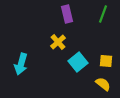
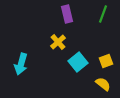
yellow square: rotated 24 degrees counterclockwise
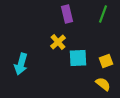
cyan square: moved 4 px up; rotated 36 degrees clockwise
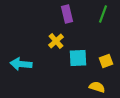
yellow cross: moved 2 px left, 1 px up
cyan arrow: rotated 80 degrees clockwise
yellow semicircle: moved 6 px left, 3 px down; rotated 21 degrees counterclockwise
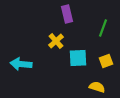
green line: moved 14 px down
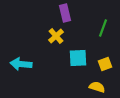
purple rectangle: moved 2 px left, 1 px up
yellow cross: moved 5 px up
yellow square: moved 1 px left, 3 px down
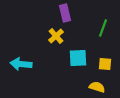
yellow square: rotated 24 degrees clockwise
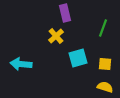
cyan square: rotated 12 degrees counterclockwise
yellow semicircle: moved 8 px right
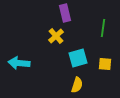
green line: rotated 12 degrees counterclockwise
cyan arrow: moved 2 px left, 1 px up
yellow semicircle: moved 28 px left, 2 px up; rotated 91 degrees clockwise
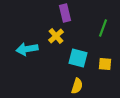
green line: rotated 12 degrees clockwise
cyan square: rotated 30 degrees clockwise
cyan arrow: moved 8 px right, 14 px up; rotated 15 degrees counterclockwise
yellow semicircle: moved 1 px down
